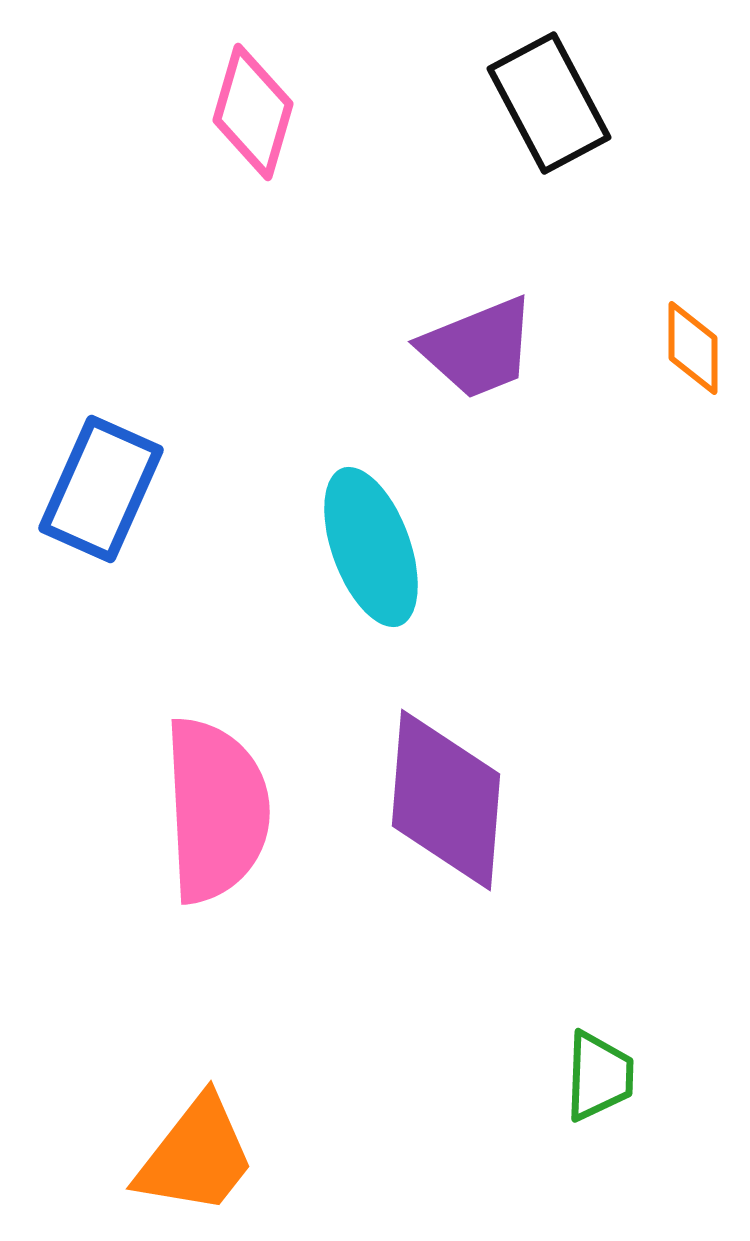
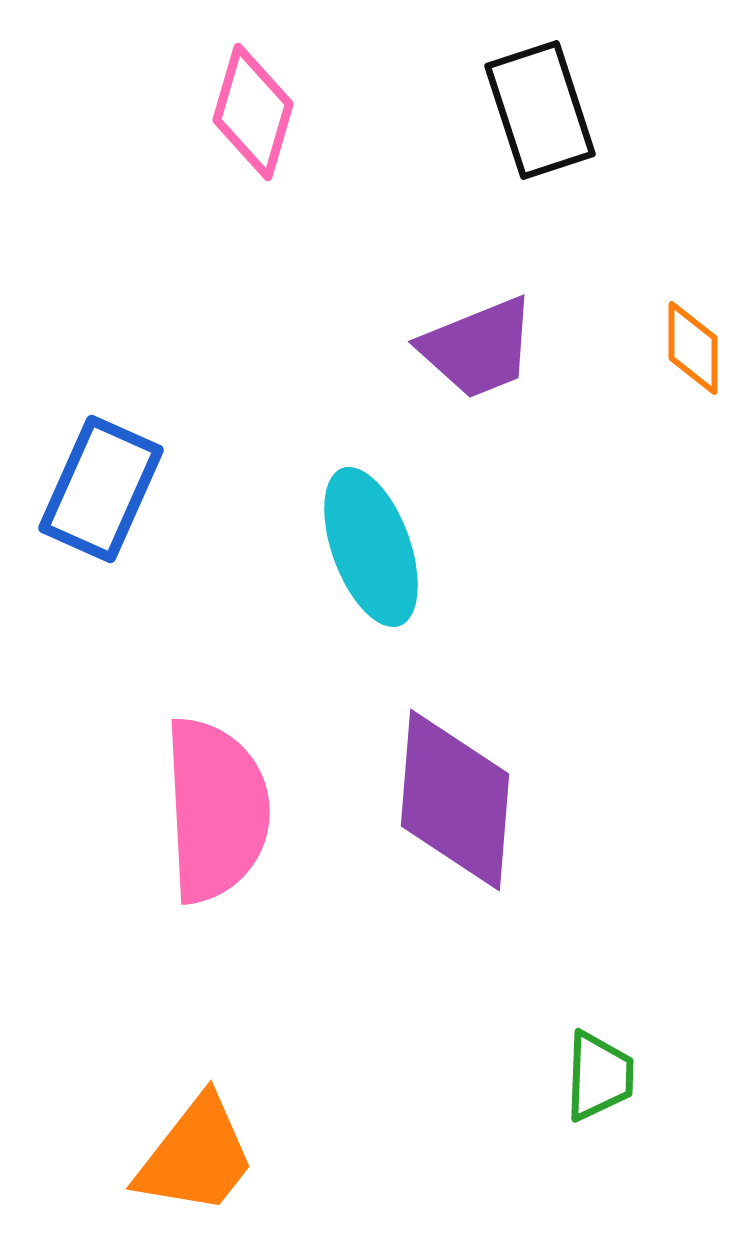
black rectangle: moved 9 px left, 7 px down; rotated 10 degrees clockwise
purple diamond: moved 9 px right
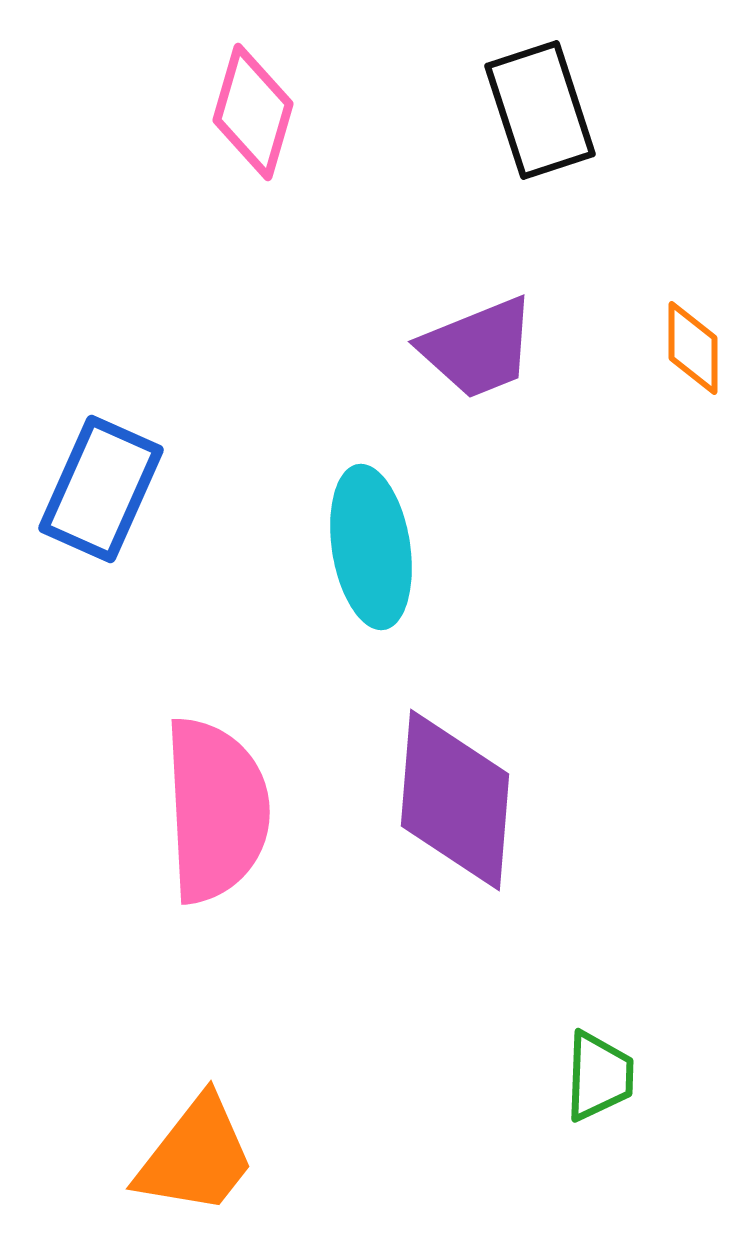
cyan ellipse: rotated 11 degrees clockwise
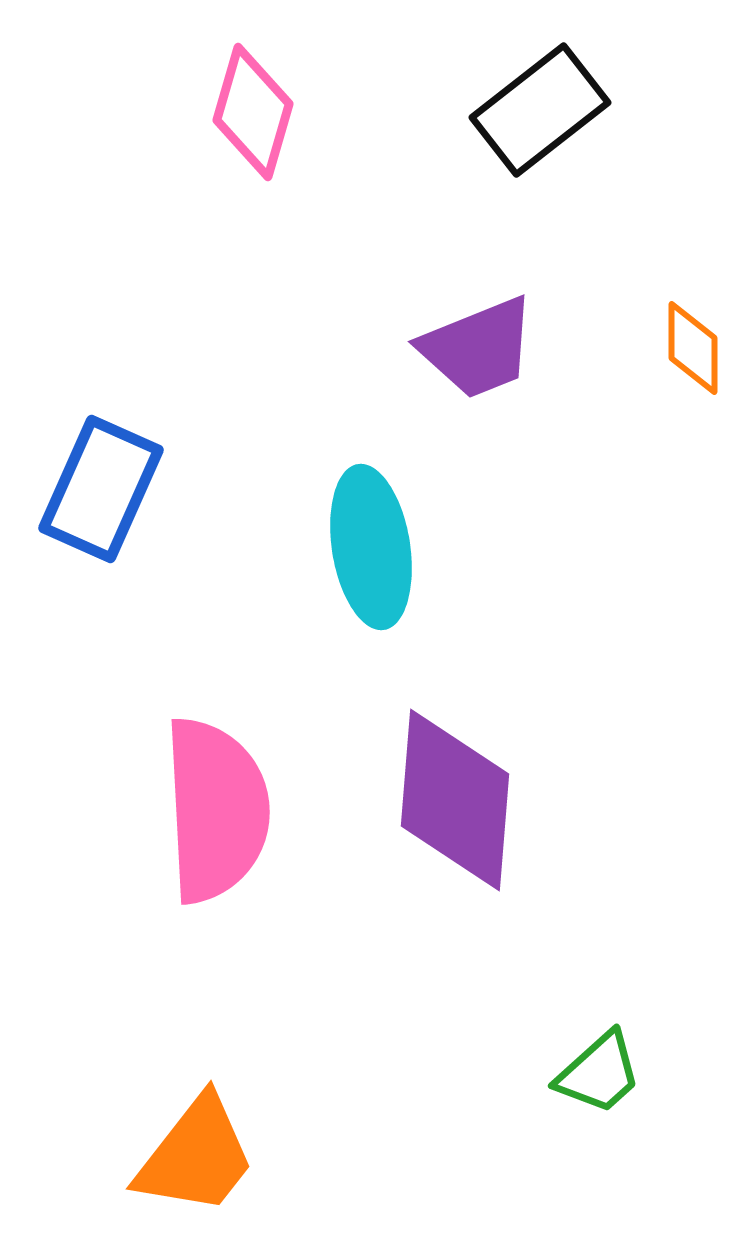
black rectangle: rotated 70 degrees clockwise
green trapezoid: moved 3 px up; rotated 46 degrees clockwise
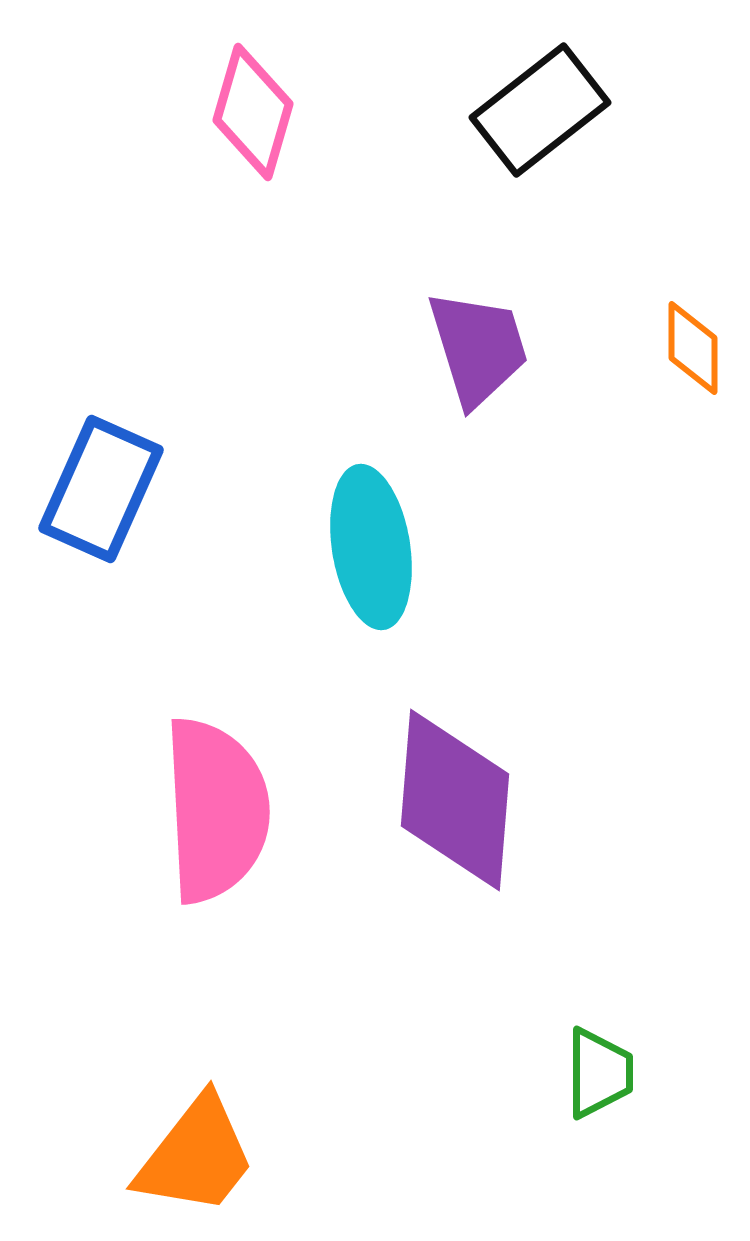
purple trapezoid: rotated 85 degrees counterclockwise
green trapezoid: rotated 48 degrees counterclockwise
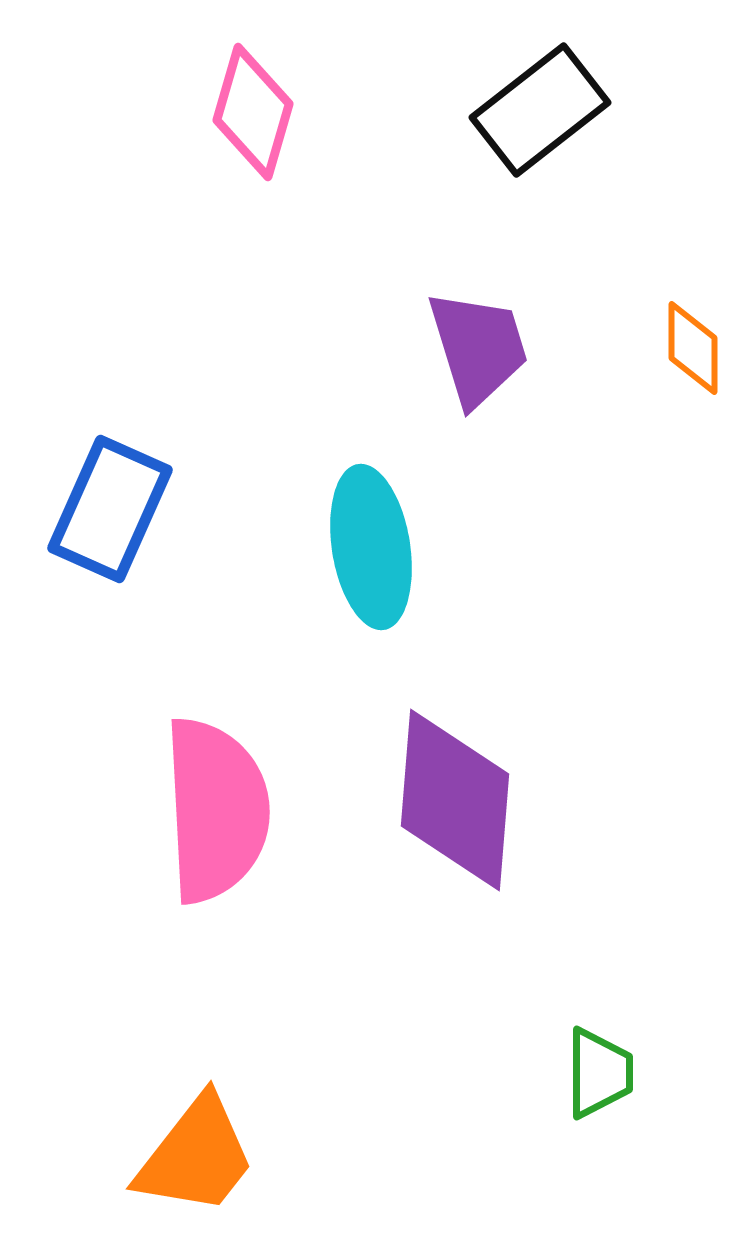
blue rectangle: moved 9 px right, 20 px down
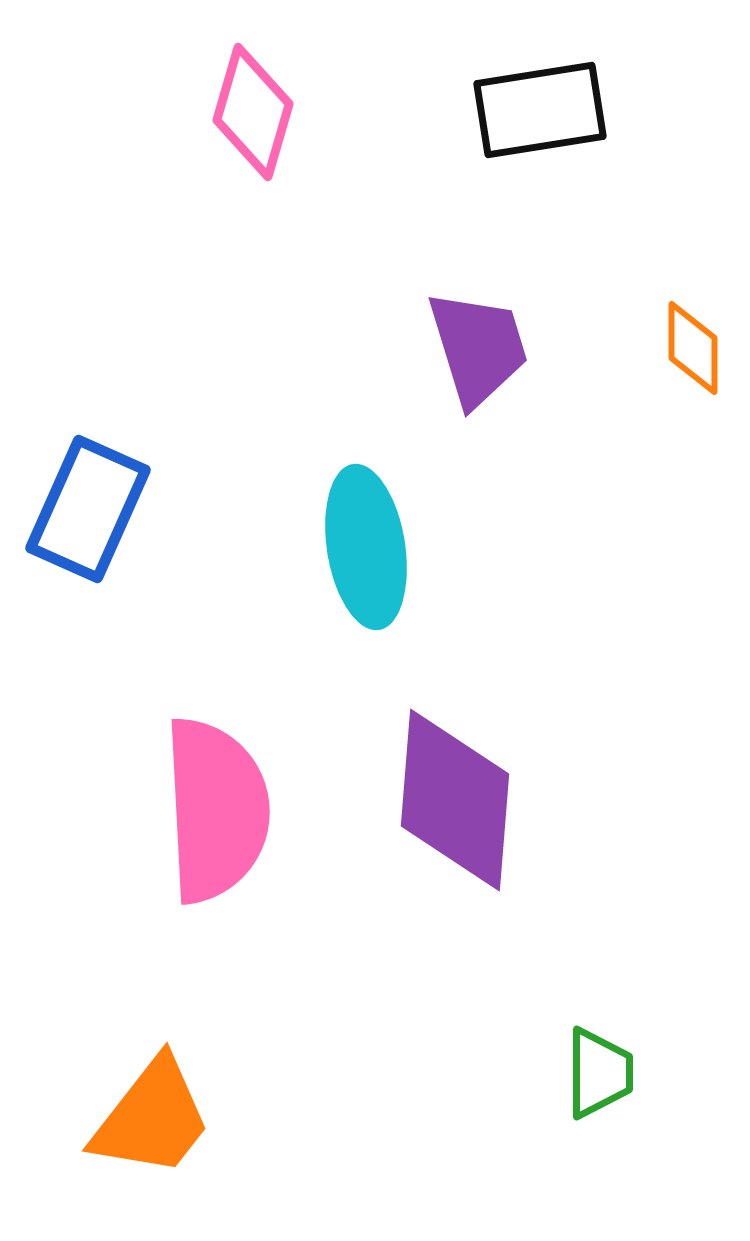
black rectangle: rotated 29 degrees clockwise
blue rectangle: moved 22 px left
cyan ellipse: moved 5 px left
orange trapezoid: moved 44 px left, 38 px up
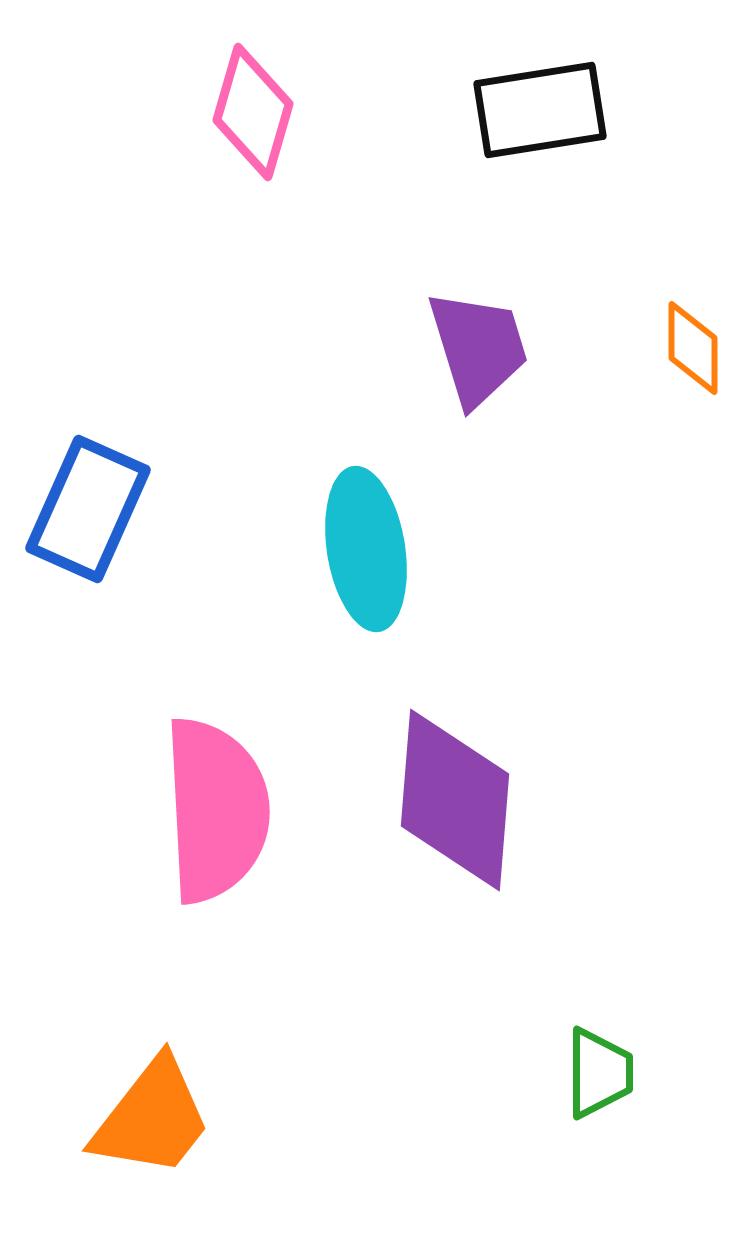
cyan ellipse: moved 2 px down
